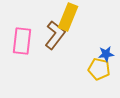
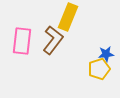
brown L-shape: moved 2 px left, 5 px down
yellow pentagon: rotated 30 degrees counterclockwise
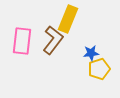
yellow rectangle: moved 2 px down
blue star: moved 15 px left, 1 px up
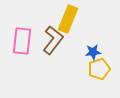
blue star: moved 2 px right, 1 px up
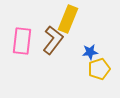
blue star: moved 3 px left
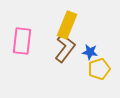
yellow rectangle: moved 1 px left, 6 px down
brown L-shape: moved 12 px right, 8 px down
blue star: rotated 14 degrees clockwise
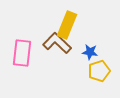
pink rectangle: moved 12 px down
brown L-shape: moved 8 px left, 5 px up; rotated 84 degrees counterclockwise
yellow pentagon: moved 2 px down
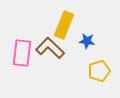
yellow rectangle: moved 3 px left
brown L-shape: moved 7 px left, 5 px down
blue star: moved 3 px left, 11 px up
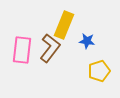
brown L-shape: rotated 84 degrees clockwise
pink rectangle: moved 3 px up
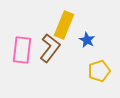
blue star: moved 1 px up; rotated 21 degrees clockwise
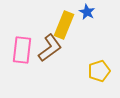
blue star: moved 28 px up
brown L-shape: rotated 16 degrees clockwise
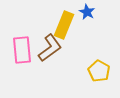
pink rectangle: rotated 12 degrees counterclockwise
yellow pentagon: rotated 25 degrees counterclockwise
